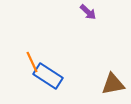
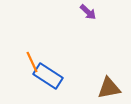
brown triangle: moved 4 px left, 4 px down
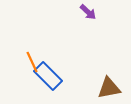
blue rectangle: rotated 12 degrees clockwise
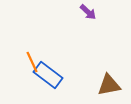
blue rectangle: moved 1 px up; rotated 8 degrees counterclockwise
brown triangle: moved 3 px up
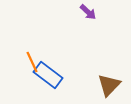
brown triangle: rotated 35 degrees counterclockwise
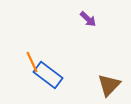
purple arrow: moved 7 px down
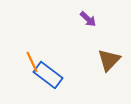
brown triangle: moved 25 px up
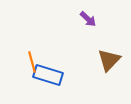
orange line: rotated 10 degrees clockwise
blue rectangle: rotated 20 degrees counterclockwise
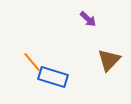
orange line: rotated 25 degrees counterclockwise
blue rectangle: moved 5 px right, 2 px down
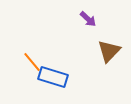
brown triangle: moved 9 px up
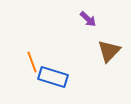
orange line: rotated 20 degrees clockwise
